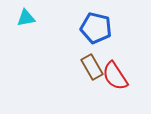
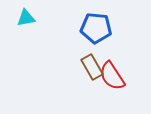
blue pentagon: rotated 8 degrees counterclockwise
red semicircle: moved 3 px left
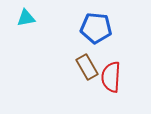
brown rectangle: moved 5 px left
red semicircle: moved 1 px left, 1 px down; rotated 36 degrees clockwise
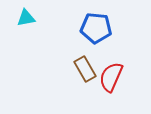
brown rectangle: moved 2 px left, 2 px down
red semicircle: rotated 20 degrees clockwise
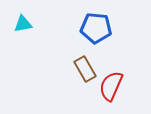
cyan triangle: moved 3 px left, 6 px down
red semicircle: moved 9 px down
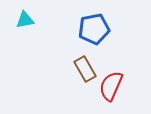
cyan triangle: moved 2 px right, 4 px up
blue pentagon: moved 2 px left, 1 px down; rotated 16 degrees counterclockwise
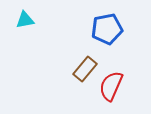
blue pentagon: moved 13 px right
brown rectangle: rotated 70 degrees clockwise
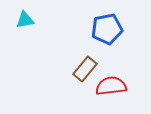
red semicircle: rotated 60 degrees clockwise
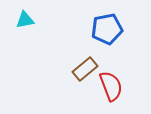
brown rectangle: rotated 10 degrees clockwise
red semicircle: rotated 76 degrees clockwise
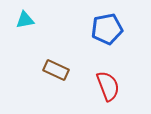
brown rectangle: moved 29 px left, 1 px down; rotated 65 degrees clockwise
red semicircle: moved 3 px left
